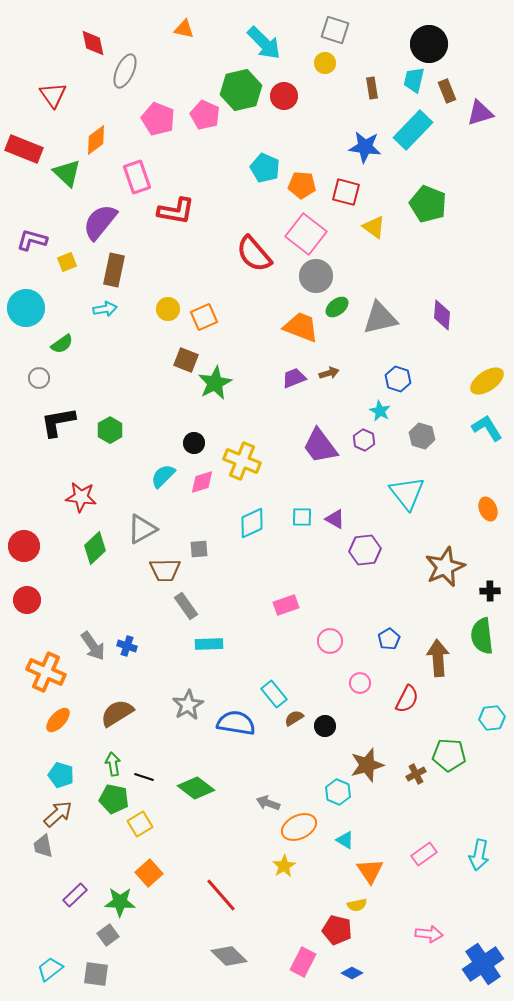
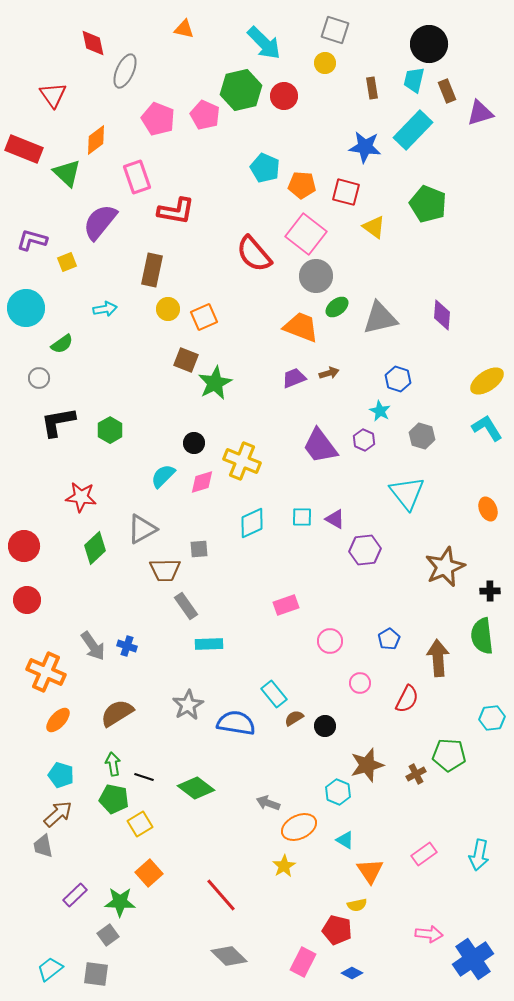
brown rectangle at (114, 270): moved 38 px right
blue cross at (483, 964): moved 10 px left, 5 px up
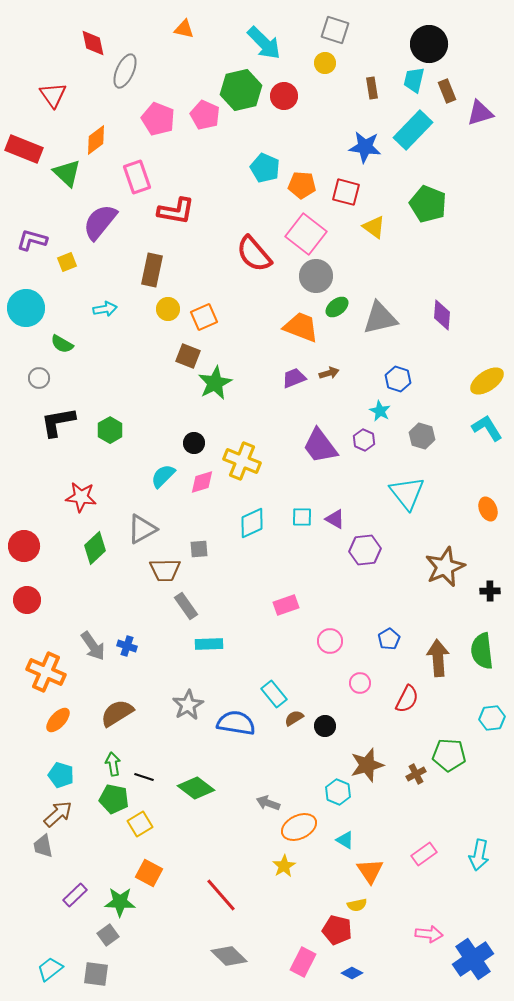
green semicircle at (62, 344): rotated 65 degrees clockwise
brown square at (186, 360): moved 2 px right, 4 px up
green semicircle at (482, 636): moved 15 px down
orange square at (149, 873): rotated 20 degrees counterclockwise
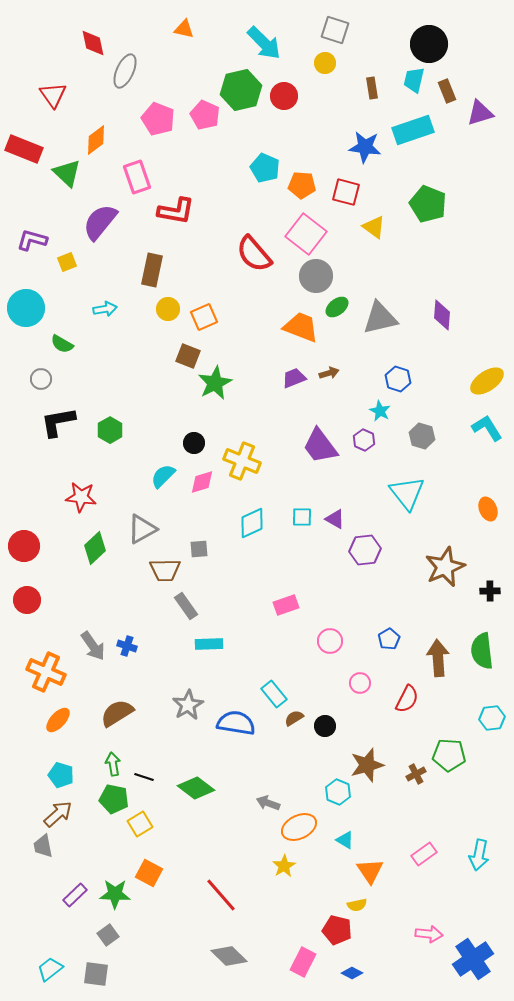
cyan rectangle at (413, 130): rotated 27 degrees clockwise
gray circle at (39, 378): moved 2 px right, 1 px down
green star at (120, 902): moved 5 px left, 8 px up
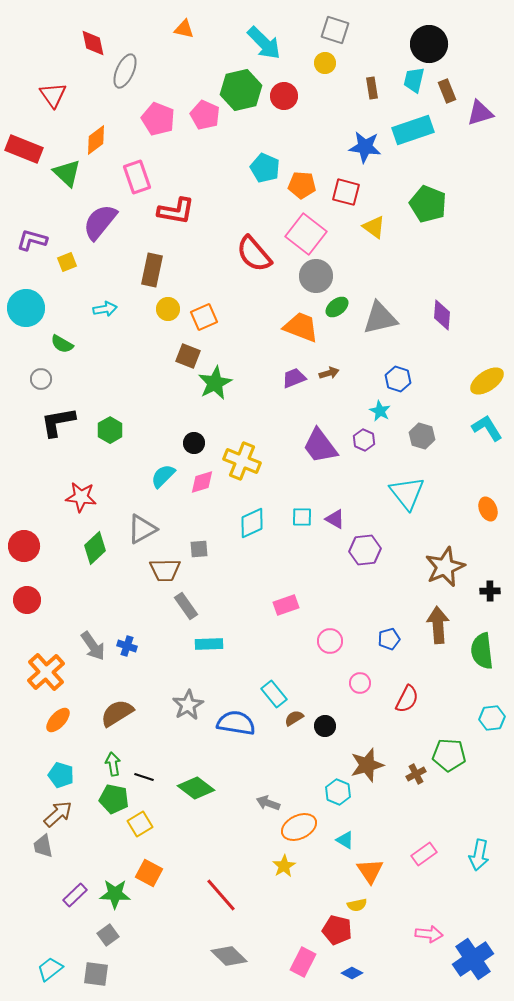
blue pentagon at (389, 639): rotated 15 degrees clockwise
brown arrow at (438, 658): moved 33 px up
orange cross at (46, 672): rotated 24 degrees clockwise
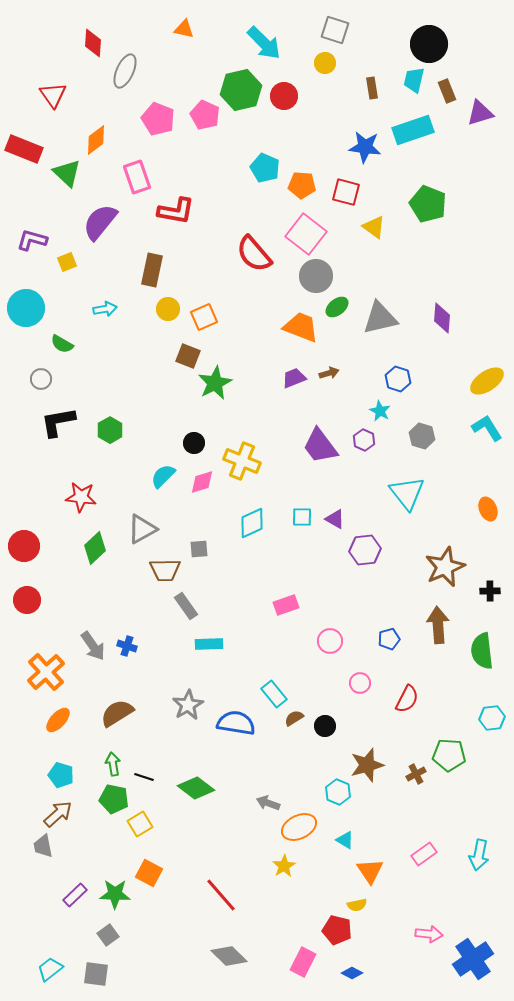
red diamond at (93, 43): rotated 16 degrees clockwise
purple diamond at (442, 315): moved 3 px down
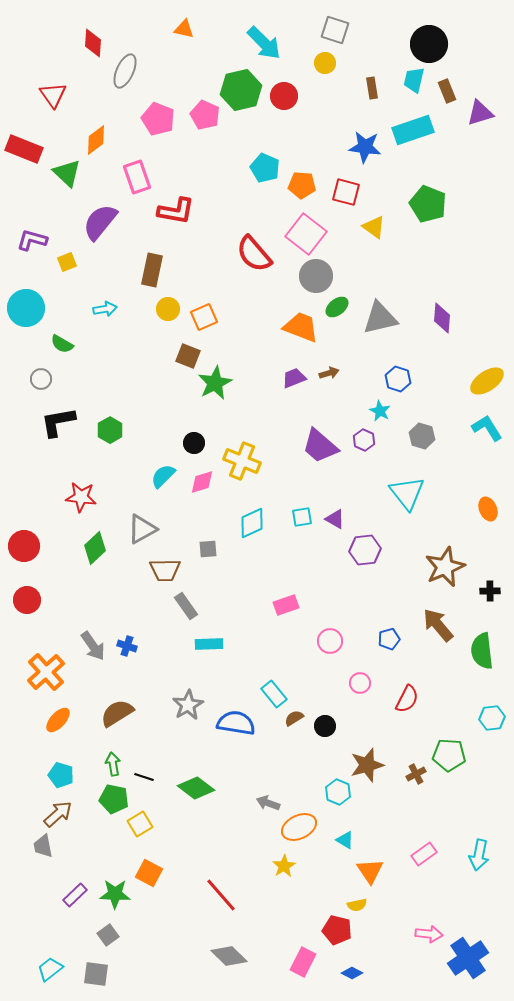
purple trapezoid at (320, 446): rotated 12 degrees counterclockwise
cyan square at (302, 517): rotated 10 degrees counterclockwise
gray square at (199, 549): moved 9 px right
brown arrow at (438, 625): rotated 36 degrees counterclockwise
blue cross at (473, 959): moved 5 px left, 1 px up
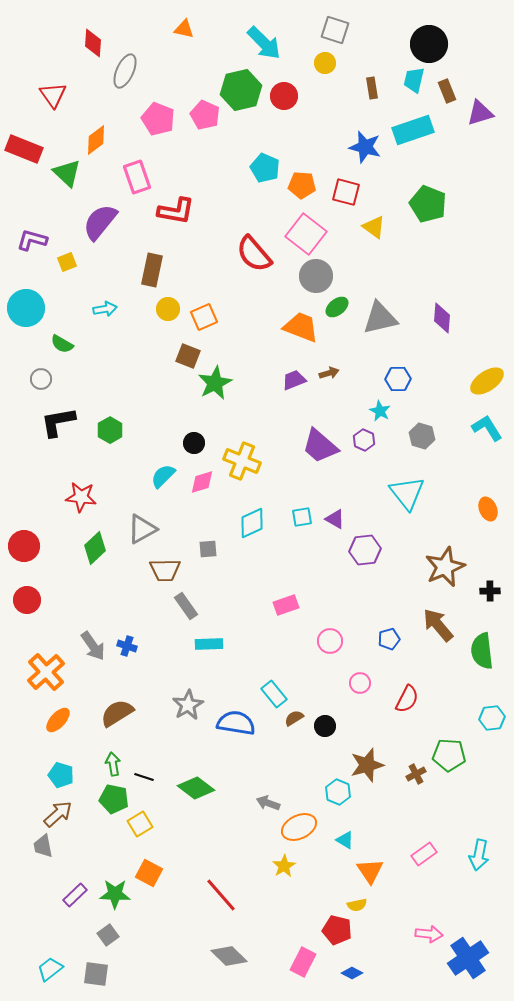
blue star at (365, 147): rotated 8 degrees clockwise
purple trapezoid at (294, 378): moved 2 px down
blue hexagon at (398, 379): rotated 20 degrees counterclockwise
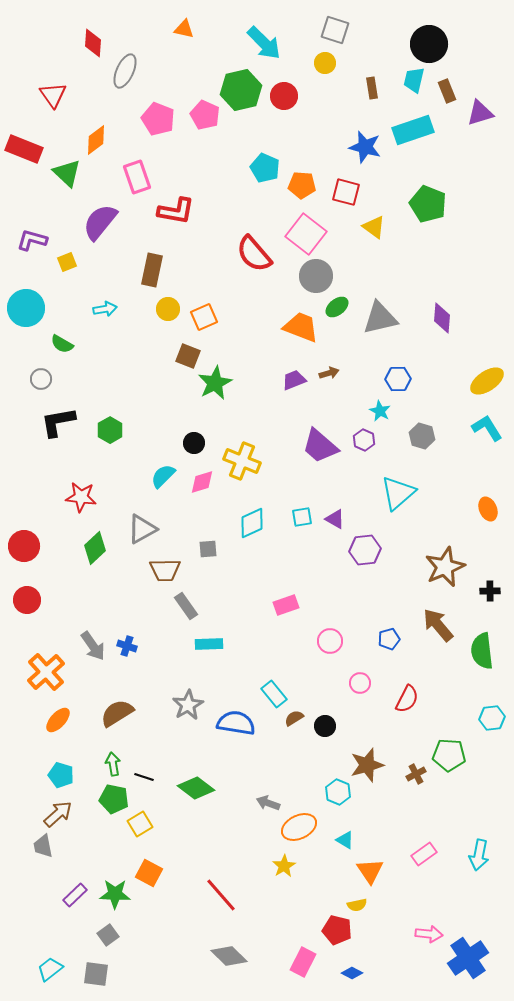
cyan triangle at (407, 493): moved 9 px left; rotated 27 degrees clockwise
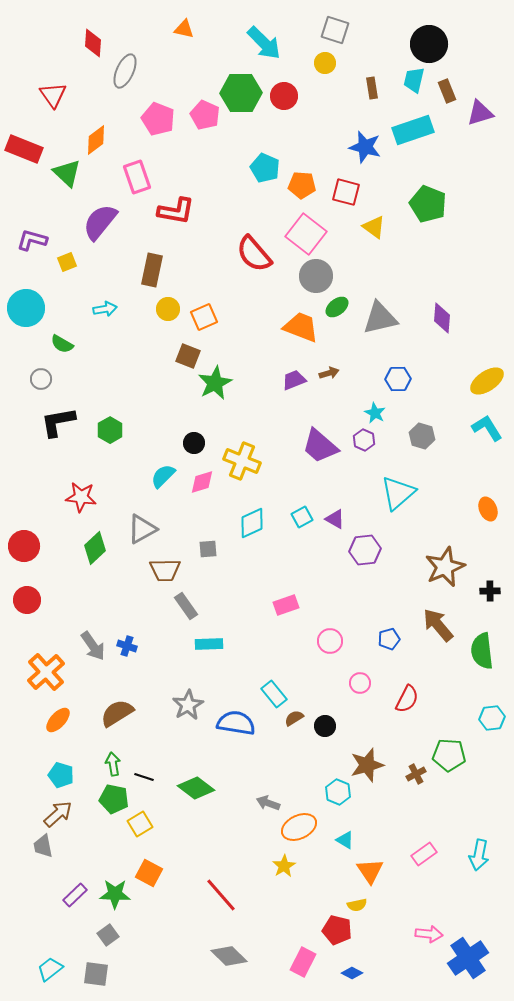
green hexagon at (241, 90): moved 3 px down; rotated 12 degrees clockwise
cyan star at (380, 411): moved 5 px left, 2 px down
cyan square at (302, 517): rotated 20 degrees counterclockwise
